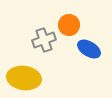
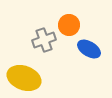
yellow ellipse: rotated 12 degrees clockwise
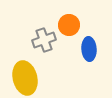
blue ellipse: rotated 55 degrees clockwise
yellow ellipse: moved 1 px right; rotated 56 degrees clockwise
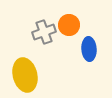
gray cross: moved 8 px up
yellow ellipse: moved 3 px up
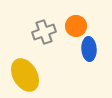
orange circle: moved 7 px right, 1 px down
yellow ellipse: rotated 16 degrees counterclockwise
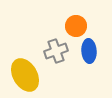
gray cross: moved 12 px right, 19 px down
blue ellipse: moved 2 px down
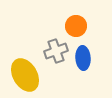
blue ellipse: moved 6 px left, 7 px down
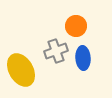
yellow ellipse: moved 4 px left, 5 px up
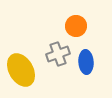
gray cross: moved 2 px right, 3 px down
blue ellipse: moved 3 px right, 4 px down
